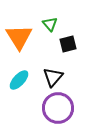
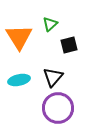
green triangle: rotated 28 degrees clockwise
black square: moved 1 px right, 1 px down
cyan ellipse: rotated 35 degrees clockwise
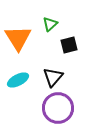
orange triangle: moved 1 px left, 1 px down
cyan ellipse: moved 1 px left; rotated 15 degrees counterclockwise
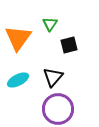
green triangle: rotated 14 degrees counterclockwise
orange triangle: rotated 8 degrees clockwise
purple circle: moved 1 px down
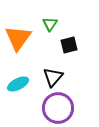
cyan ellipse: moved 4 px down
purple circle: moved 1 px up
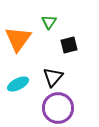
green triangle: moved 1 px left, 2 px up
orange triangle: moved 1 px down
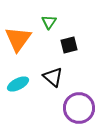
black triangle: rotated 30 degrees counterclockwise
purple circle: moved 21 px right
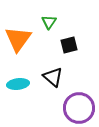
cyan ellipse: rotated 20 degrees clockwise
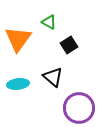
green triangle: rotated 35 degrees counterclockwise
black square: rotated 18 degrees counterclockwise
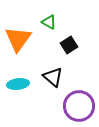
purple circle: moved 2 px up
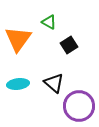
black triangle: moved 1 px right, 6 px down
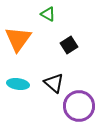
green triangle: moved 1 px left, 8 px up
cyan ellipse: rotated 15 degrees clockwise
